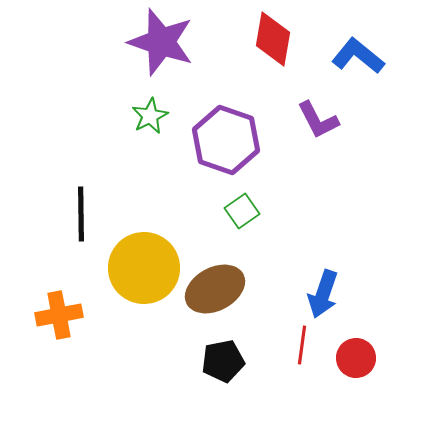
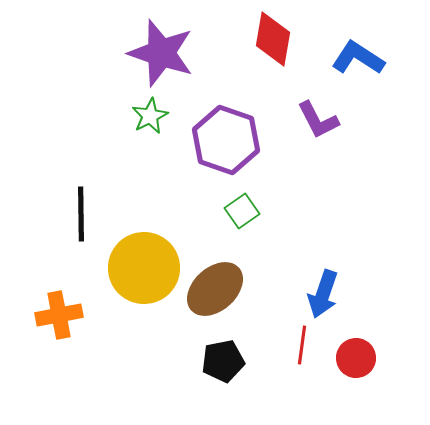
purple star: moved 11 px down
blue L-shape: moved 2 px down; rotated 6 degrees counterclockwise
brown ellipse: rotated 14 degrees counterclockwise
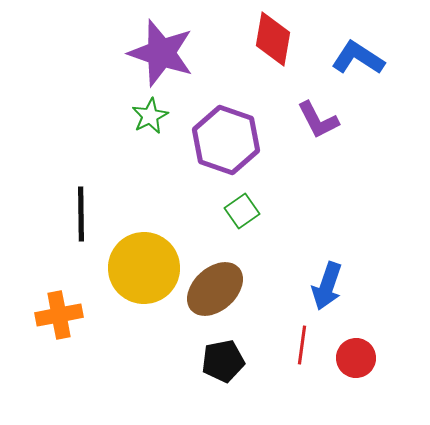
blue arrow: moved 4 px right, 8 px up
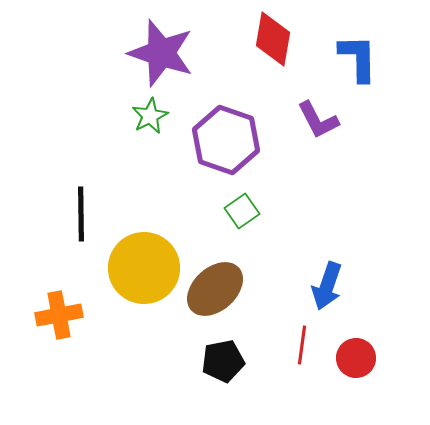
blue L-shape: rotated 56 degrees clockwise
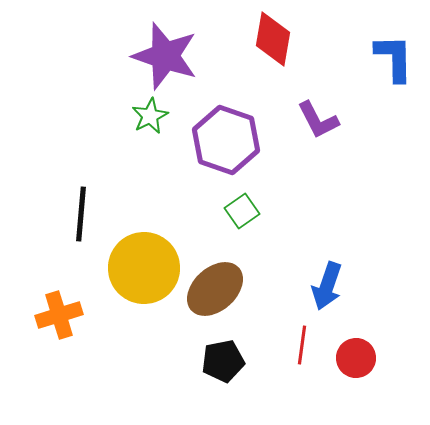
purple star: moved 4 px right, 3 px down
blue L-shape: moved 36 px right
black line: rotated 6 degrees clockwise
orange cross: rotated 6 degrees counterclockwise
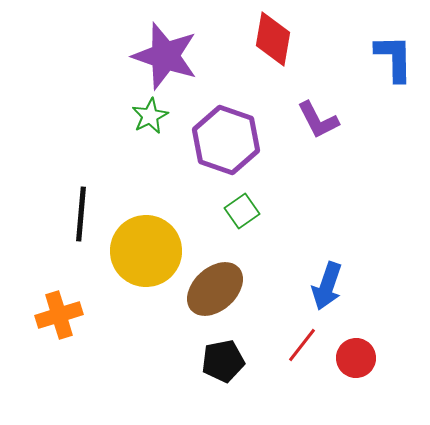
yellow circle: moved 2 px right, 17 px up
red line: rotated 30 degrees clockwise
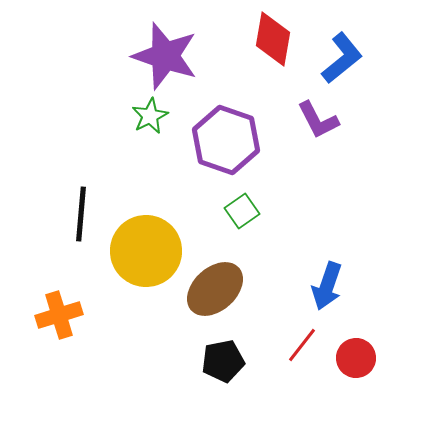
blue L-shape: moved 52 px left; rotated 52 degrees clockwise
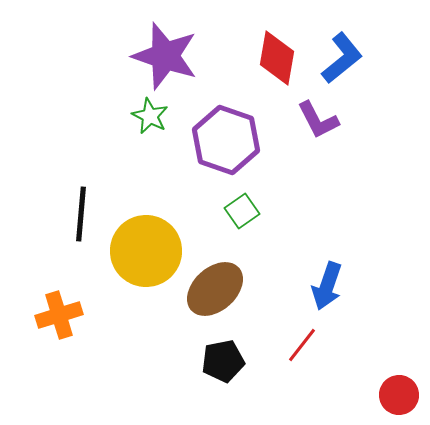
red diamond: moved 4 px right, 19 px down
green star: rotated 18 degrees counterclockwise
red circle: moved 43 px right, 37 px down
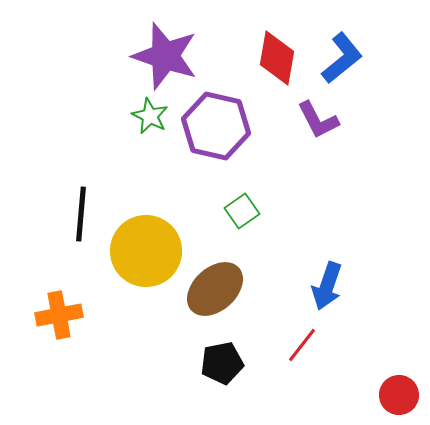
purple hexagon: moved 10 px left, 14 px up; rotated 6 degrees counterclockwise
orange cross: rotated 6 degrees clockwise
black pentagon: moved 1 px left, 2 px down
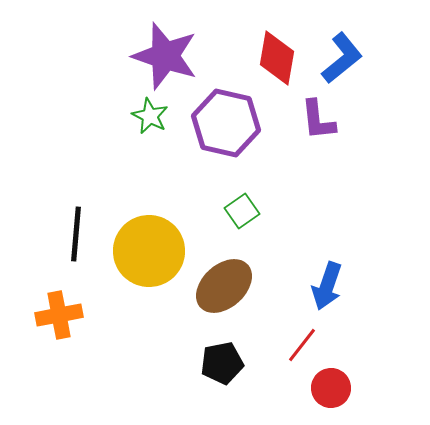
purple L-shape: rotated 21 degrees clockwise
purple hexagon: moved 10 px right, 3 px up
black line: moved 5 px left, 20 px down
yellow circle: moved 3 px right
brown ellipse: moved 9 px right, 3 px up
red circle: moved 68 px left, 7 px up
